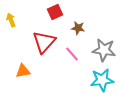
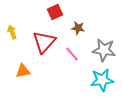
yellow arrow: moved 1 px right, 12 px down
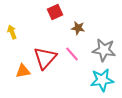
red triangle: moved 1 px right, 16 px down
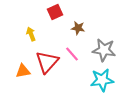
yellow arrow: moved 19 px right, 2 px down
red triangle: moved 2 px right, 4 px down
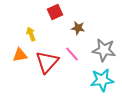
orange triangle: moved 3 px left, 16 px up
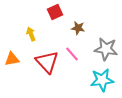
gray star: moved 2 px right, 1 px up
orange triangle: moved 8 px left, 4 px down
red triangle: rotated 25 degrees counterclockwise
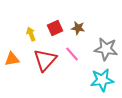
red square: moved 16 px down
red triangle: moved 2 px left, 2 px up; rotated 25 degrees clockwise
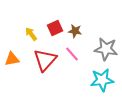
brown star: moved 3 px left, 3 px down
yellow arrow: rotated 16 degrees counterclockwise
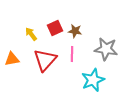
pink line: rotated 42 degrees clockwise
cyan star: moved 9 px left; rotated 15 degrees counterclockwise
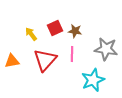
orange triangle: moved 2 px down
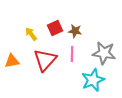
gray star: moved 2 px left, 4 px down
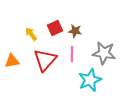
cyan star: moved 3 px left
